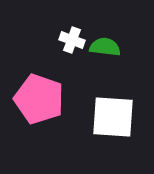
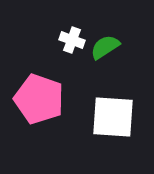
green semicircle: rotated 40 degrees counterclockwise
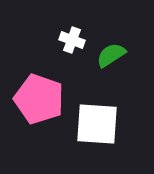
green semicircle: moved 6 px right, 8 px down
white square: moved 16 px left, 7 px down
